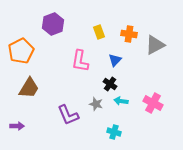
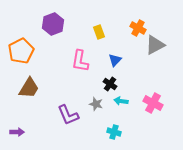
orange cross: moved 9 px right, 6 px up; rotated 21 degrees clockwise
purple arrow: moved 6 px down
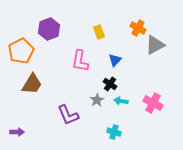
purple hexagon: moved 4 px left, 5 px down
brown trapezoid: moved 3 px right, 4 px up
gray star: moved 1 px right, 4 px up; rotated 24 degrees clockwise
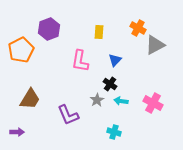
yellow rectangle: rotated 24 degrees clockwise
orange pentagon: moved 1 px up
brown trapezoid: moved 2 px left, 15 px down
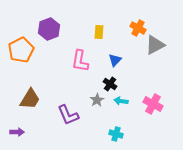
pink cross: moved 1 px down
cyan cross: moved 2 px right, 2 px down
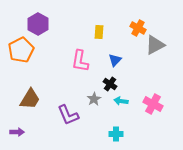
purple hexagon: moved 11 px left, 5 px up; rotated 10 degrees counterclockwise
gray star: moved 3 px left, 1 px up
cyan cross: rotated 16 degrees counterclockwise
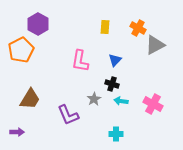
yellow rectangle: moved 6 px right, 5 px up
black cross: moved 2 px right; rotated 16 degrees counterclockwise
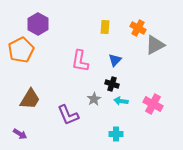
purple arrow: moved 3 px right, 2 px down; rotated 32 degrees clockwise
